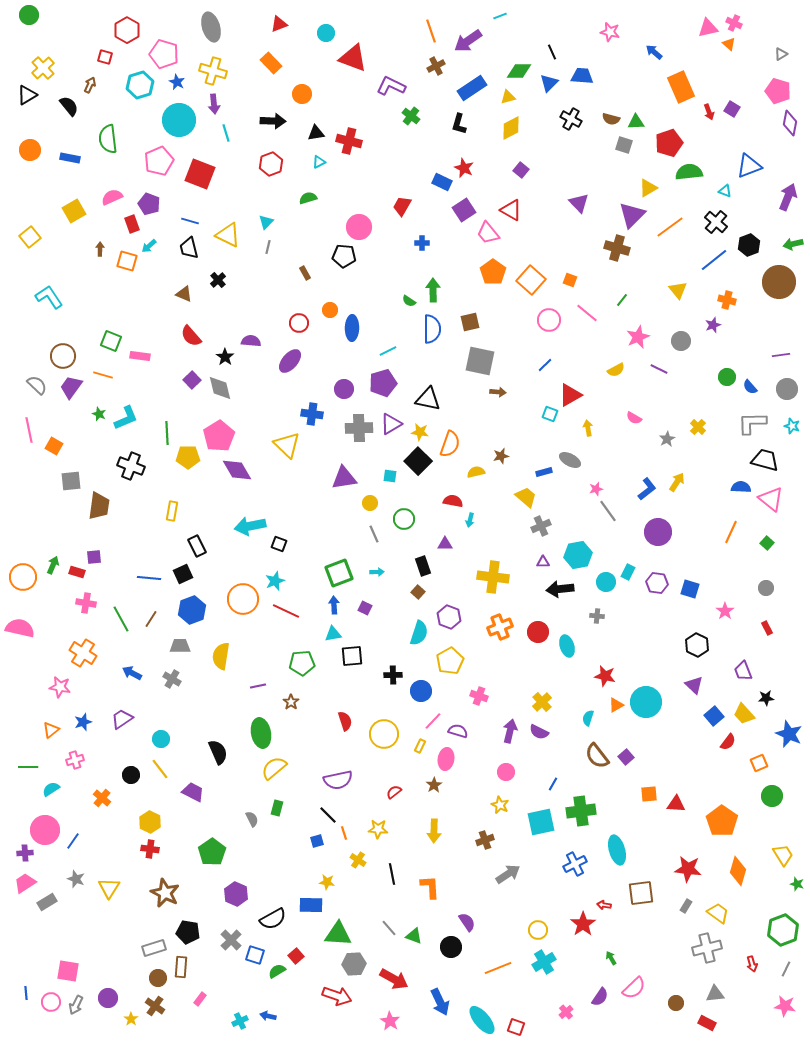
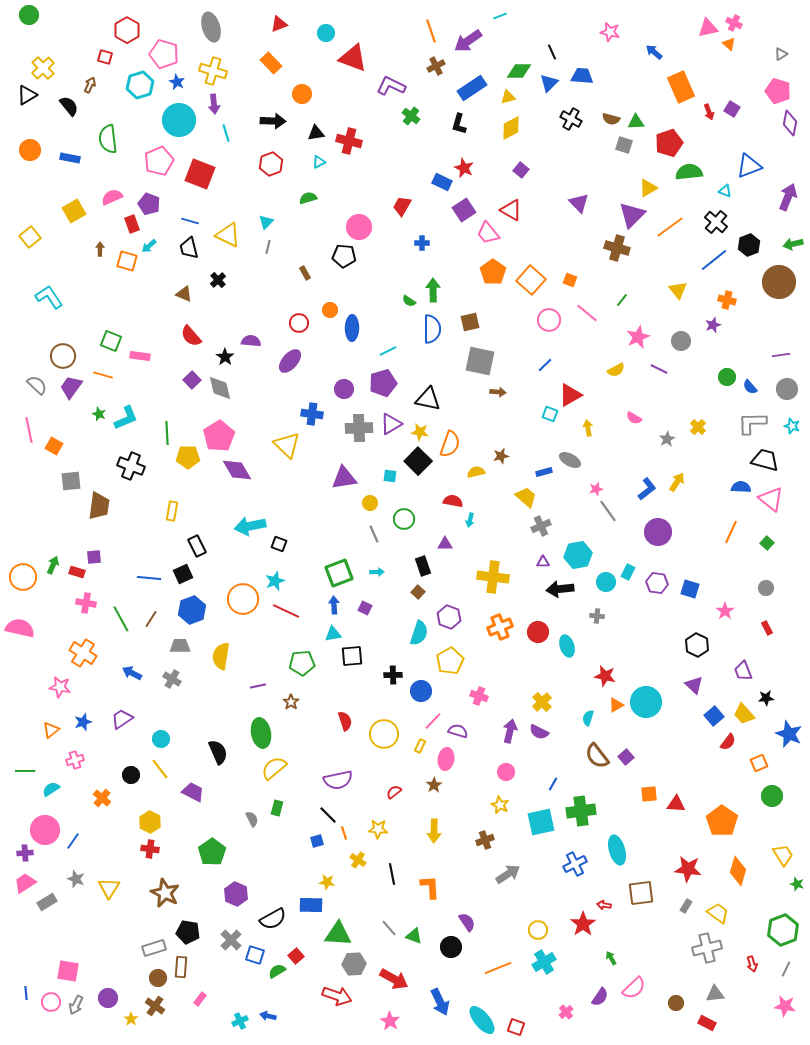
green line at (28, 767): moved 3 px left, 4 px down
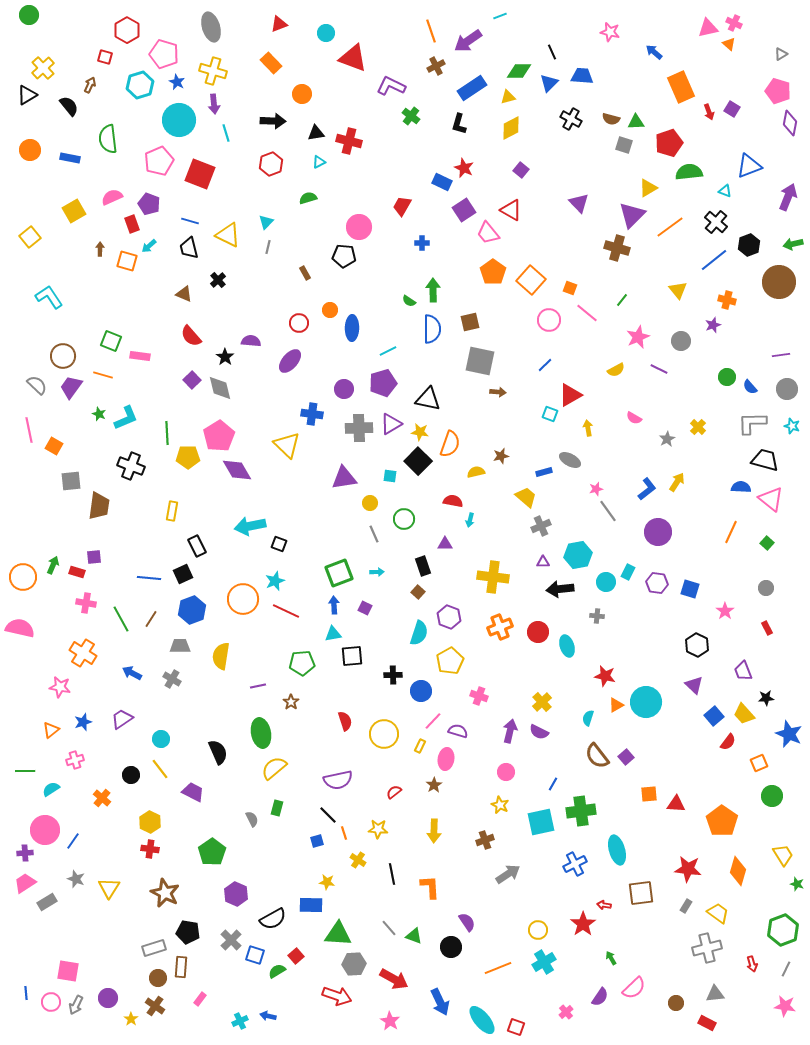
orange square at (570, 280): moved 8 px down
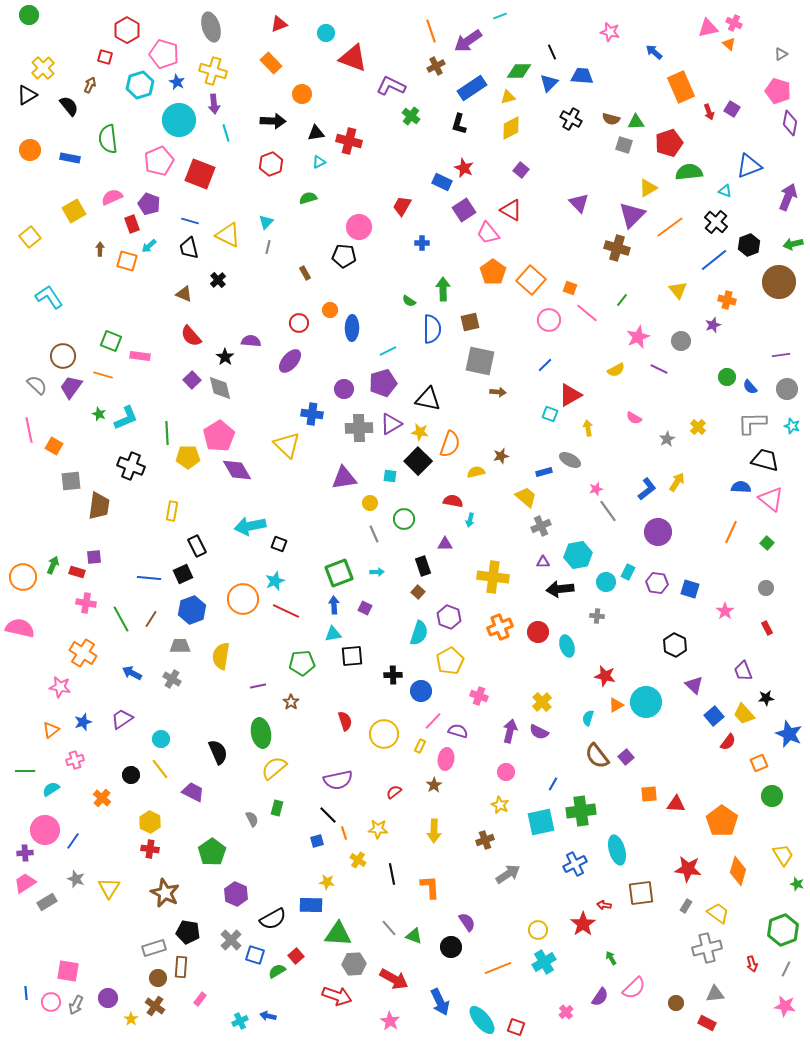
green arrow at (433, 290): moved 10 px right, 1 px up
black hexagon at (697, 645): moved 22 px left
